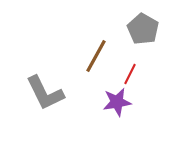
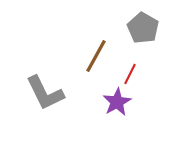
gray pentagon: moved 1 px up
purple star: rotated 20 degrees counterclockwise
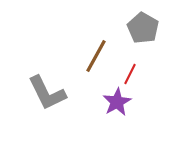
gray L-shape: moved 2 px right
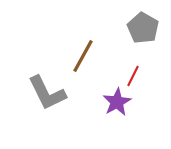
brown line: moved 13 px left
red line: moved 3 px right, 2 px down
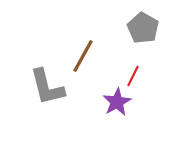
gray L-shape: moved 6 px up; rotated 12 degrees clockwise
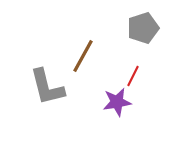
gray pentagon: rotated 24 degrees clockwise
purple star: rotated 20 degrees clockwise
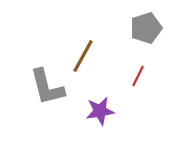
gray pentagon: moved 3 px right
red line: moved 5 px right
purple star: moved 17 px left, 9 px down
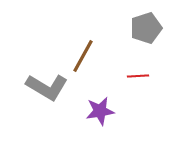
red line: rotated 60 degrees clockwise
gray L-shape: rotated 45 degrees counterclockwise
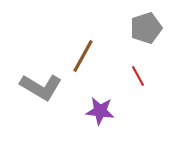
red line: rotated 65 degrees clockwise
gray L-shape: moved 6 px left
purple star: rotated 16 degrees clockwise
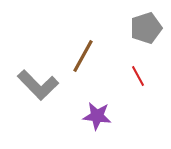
gray L-shape: moved 3 px left, 2 px up; rotated 15 degrees clockwise
purple star: moved 3 px left, 5 px down
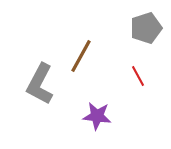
brown line: moved 2 px left
gray L-shape: moved 2 px right, 1 px up; rotated 72 degrees clockwise
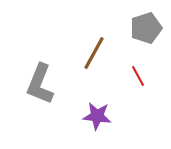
brown line: moved 13 px right, 3 px up
gray L-shape: rotated 6 degrees counterclockwise
